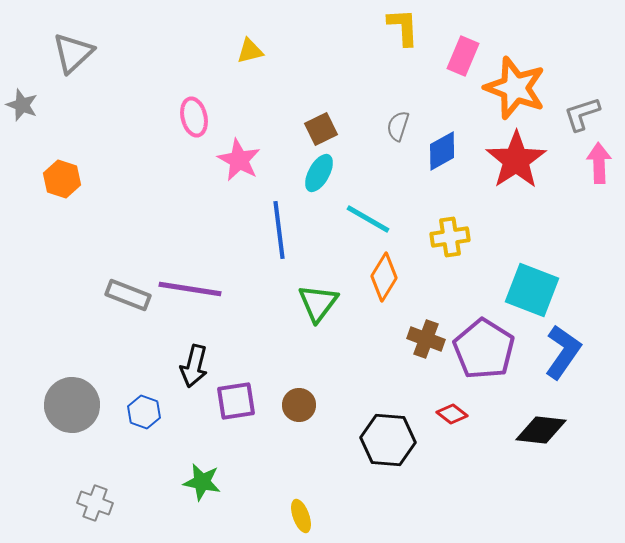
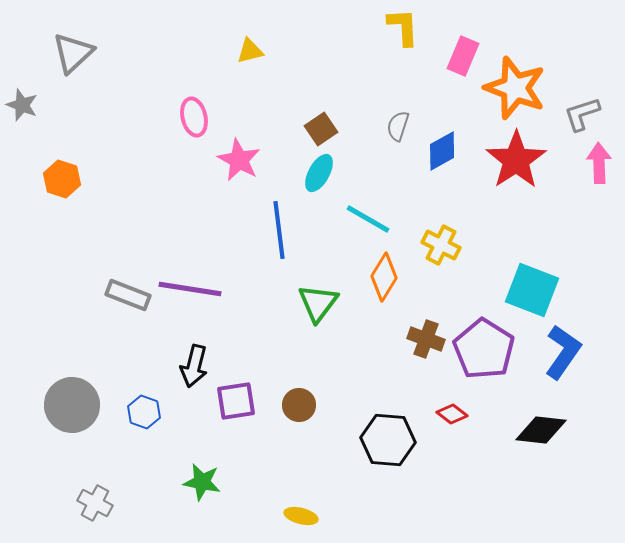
brown square: rotated 8 degrees counterclockwise
yellow cross: moved 9 px left, 8 px down; rotated 36 degrees clockwise
gray cross: rotated 8 degrees clockwise
yellow ellipse: rotated 56 degrees counterclockwise
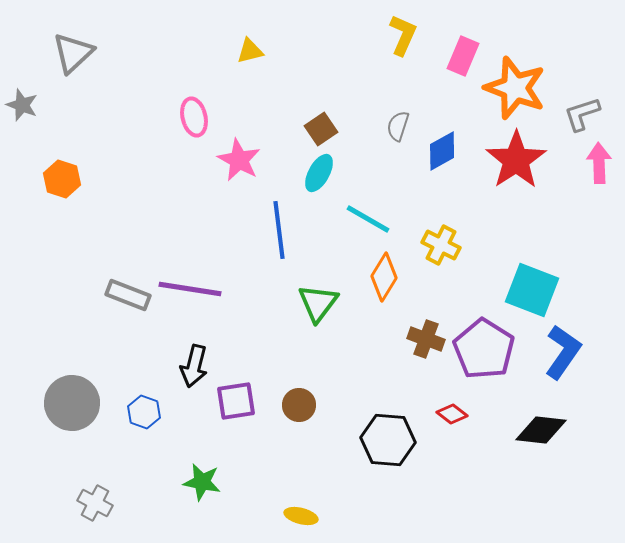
yellow L-shape: moved 8 px down; rotated 27 degrees clockwise
gray circle: moved 2 px up
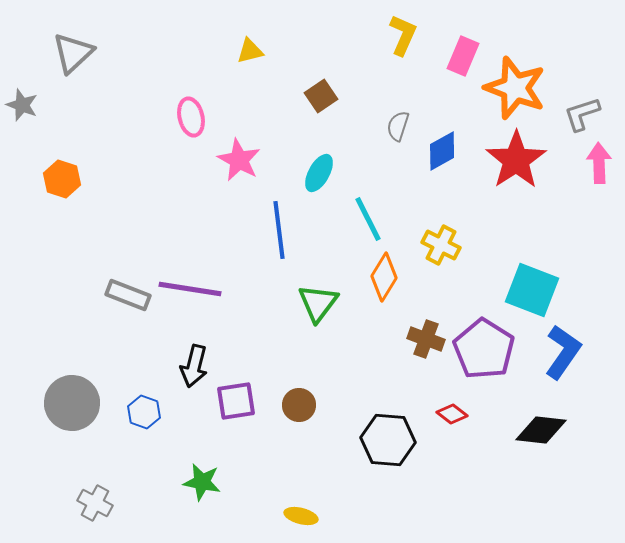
pink ellipse: moved 3 px left
brown square: moved 33 px up
cyan line: rotated 33 degrees clockwise
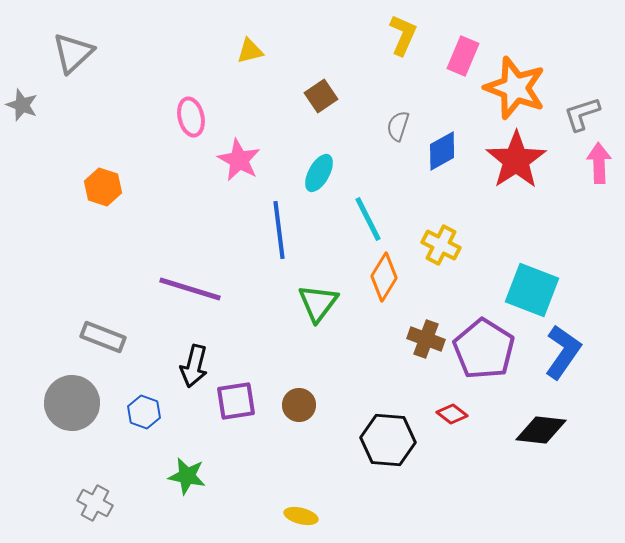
orange hexagon: moved 41 px right, 8 px down
purple line: rotated 8 degrees clockwise
gray rectangle: moved 25 px left, 42 px down
green star: moved 15 px left, 6 px up
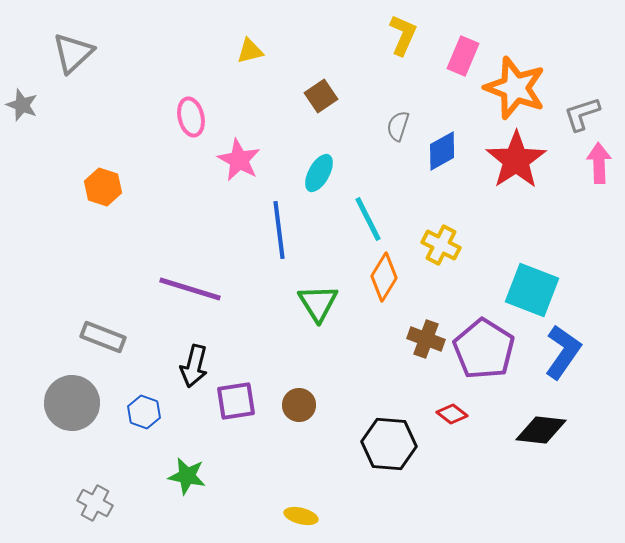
green triangle: rotated 9 degrees counterclockwise
black hexagon: moved 1 px right, 4 px down
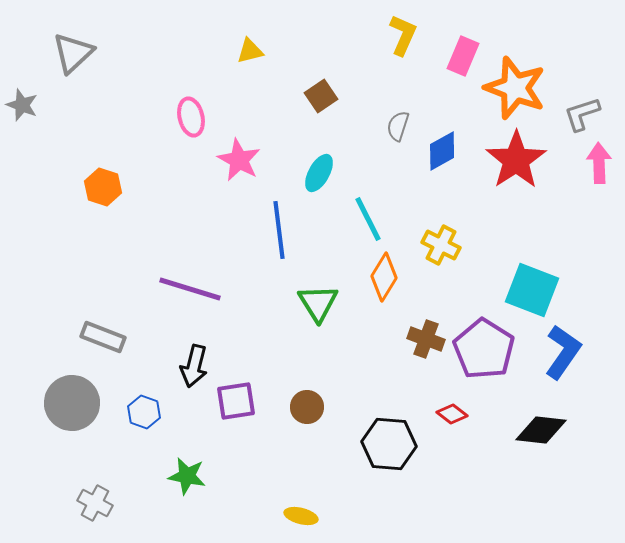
brown circle: moved 8 px right, 2 px down
